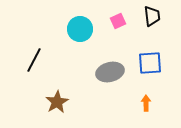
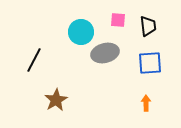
black trapezoid: moved 4 px left, 10 px down
pink square: moved 1 px up; rotated 28 degrees clockwise
cyan circle: moved 1 px right, 3 px down
gray ellipse: moved 5 px left, 19 px up
brown star: moved 1 px left, 2 px up
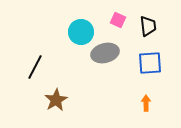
pink square: rotated 21 degrees clockwise
black line: moved 1 px right, 7 px down
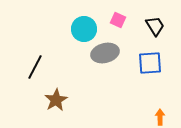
black trapezoid: moved 7 px right; rotated 25 degrees counterclockwise
cyan circle: moved 3 px right, 3 px up
orange arrow: moved 14 px right, 14 px down
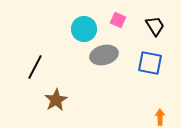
gray ellipse: moved 1 px left, 2 px down
blue square: rotated 15 degrees clockwise
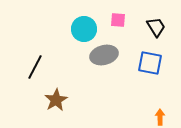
pink square: rotated 21 degrees counterclockwise
black trapezoid: moved 1 px right, 1 px down
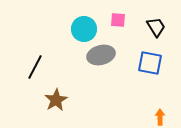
gray ellipse: moved 3 px left
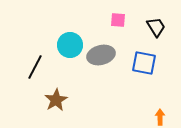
cyan circle: moved 14 px left, 16 px down
blue square: moved 6 px left
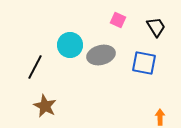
pink square: rotated 21 degrees clockwise
brown star: moved 11 px left, 6 px down; rotated 15 degrees counterclockwise
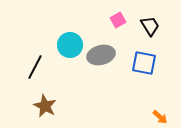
pink square: rotated 35 degrees clockwise
black trapezoid: moved 6 px left, 1 px up
orange arrow: rotated 133 degrees clockwise
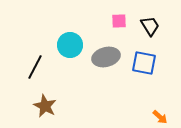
pink square: moved 1 px right, 1 px down; rotated 28 degrees clockwise
gray ellipse: moved 5 px right, 2 px down
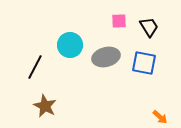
black trapezoid: moved 1 px left, 1 px down
